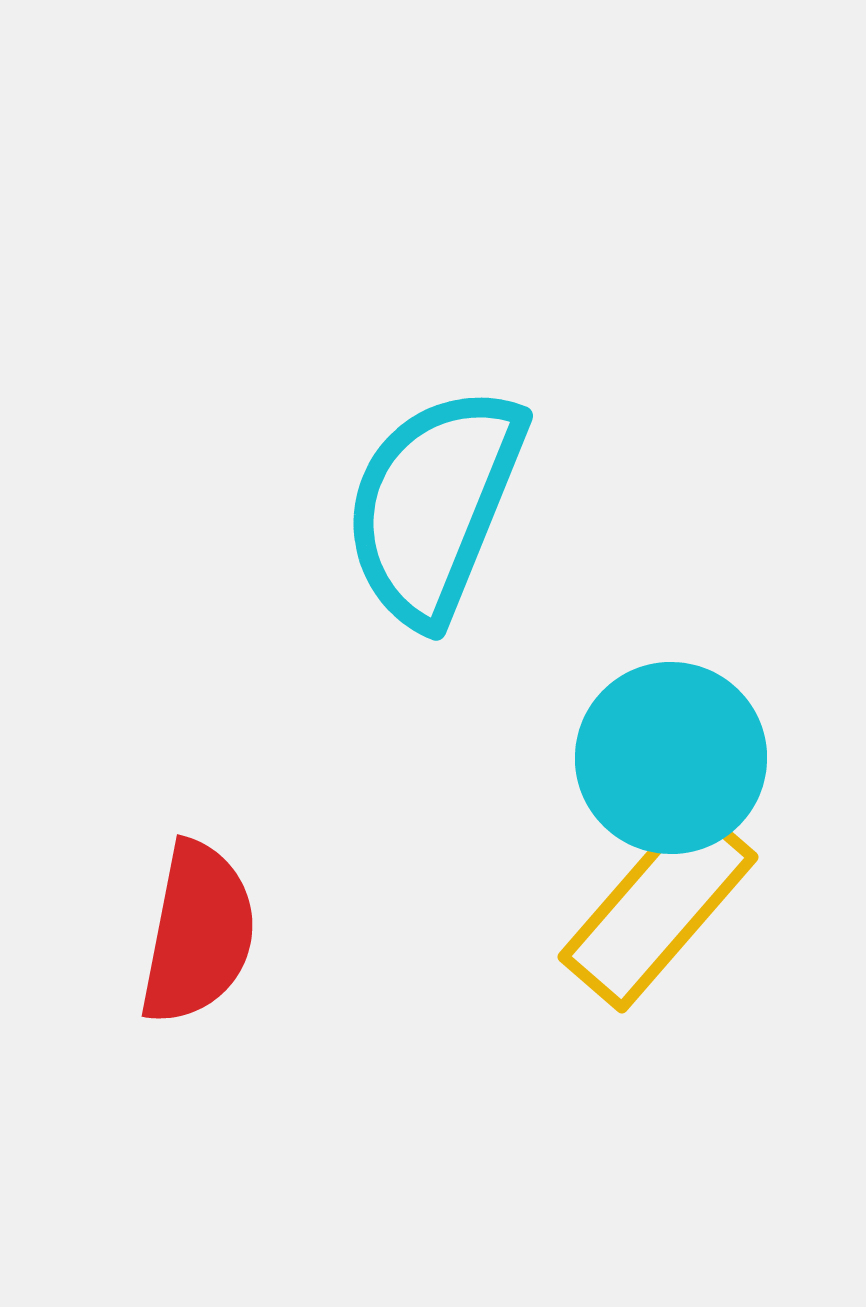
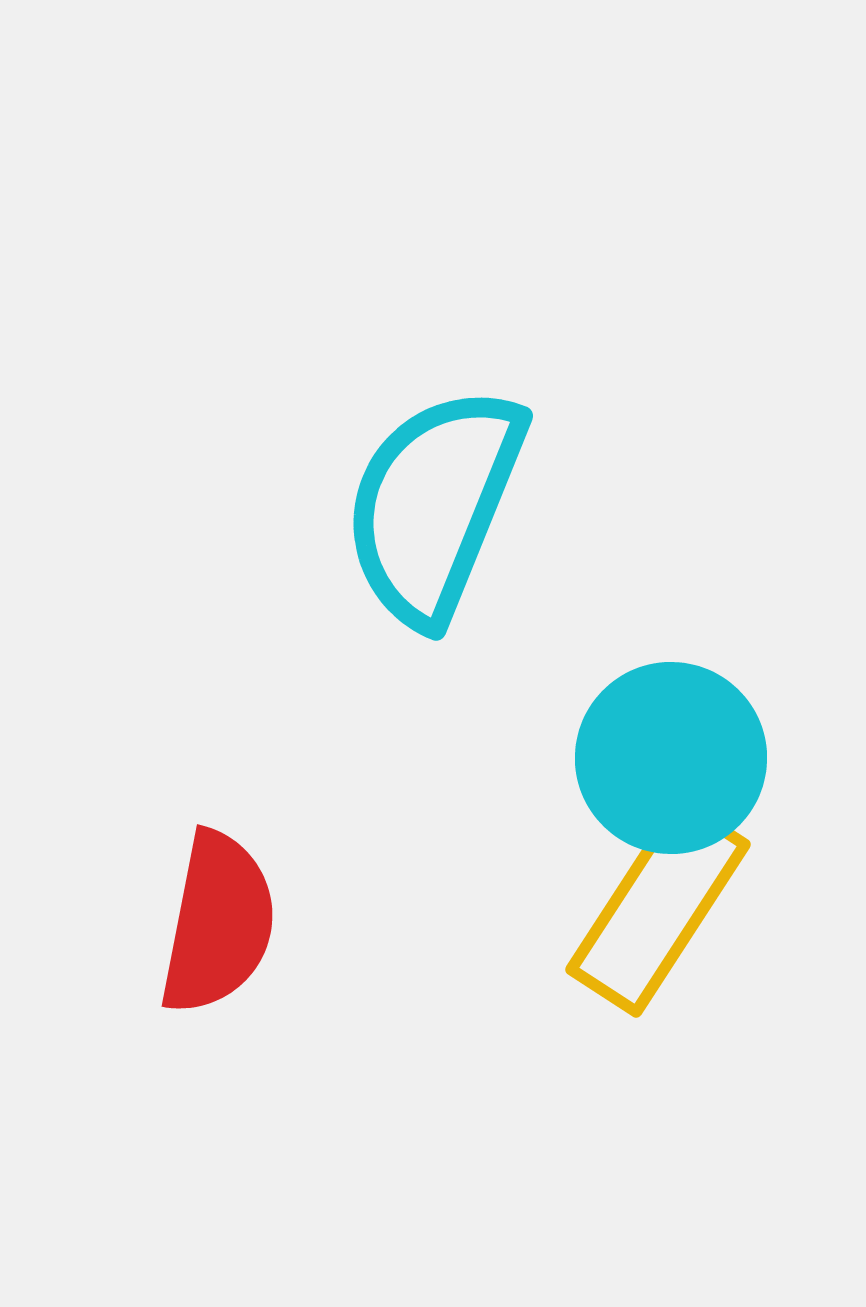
yellow rectangle: rotated 8 degrees counterclockwise
red semicircle: moved 20 px right, 10 px up
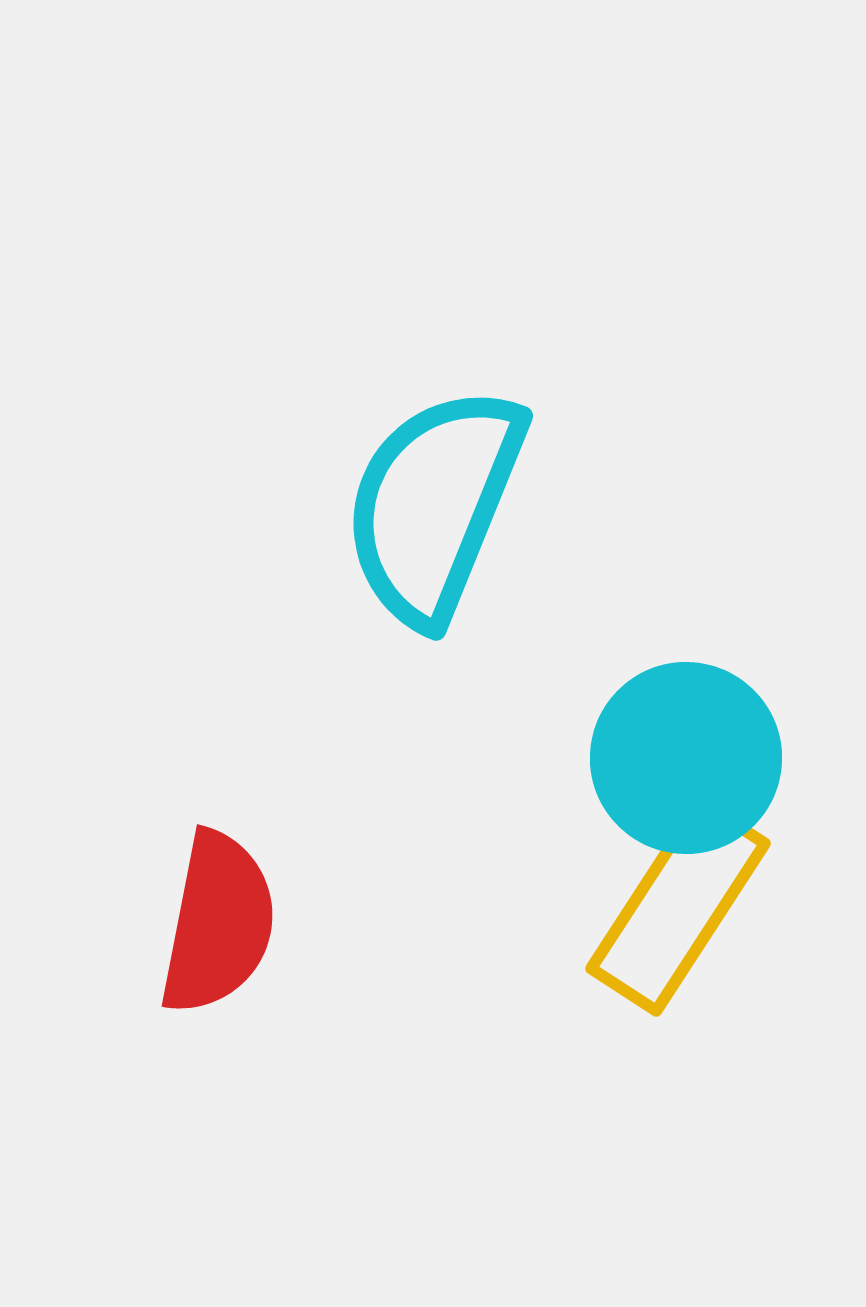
cyan circle: moved 15 px right
yellow rectangle: moved 20 px right, 1 px up
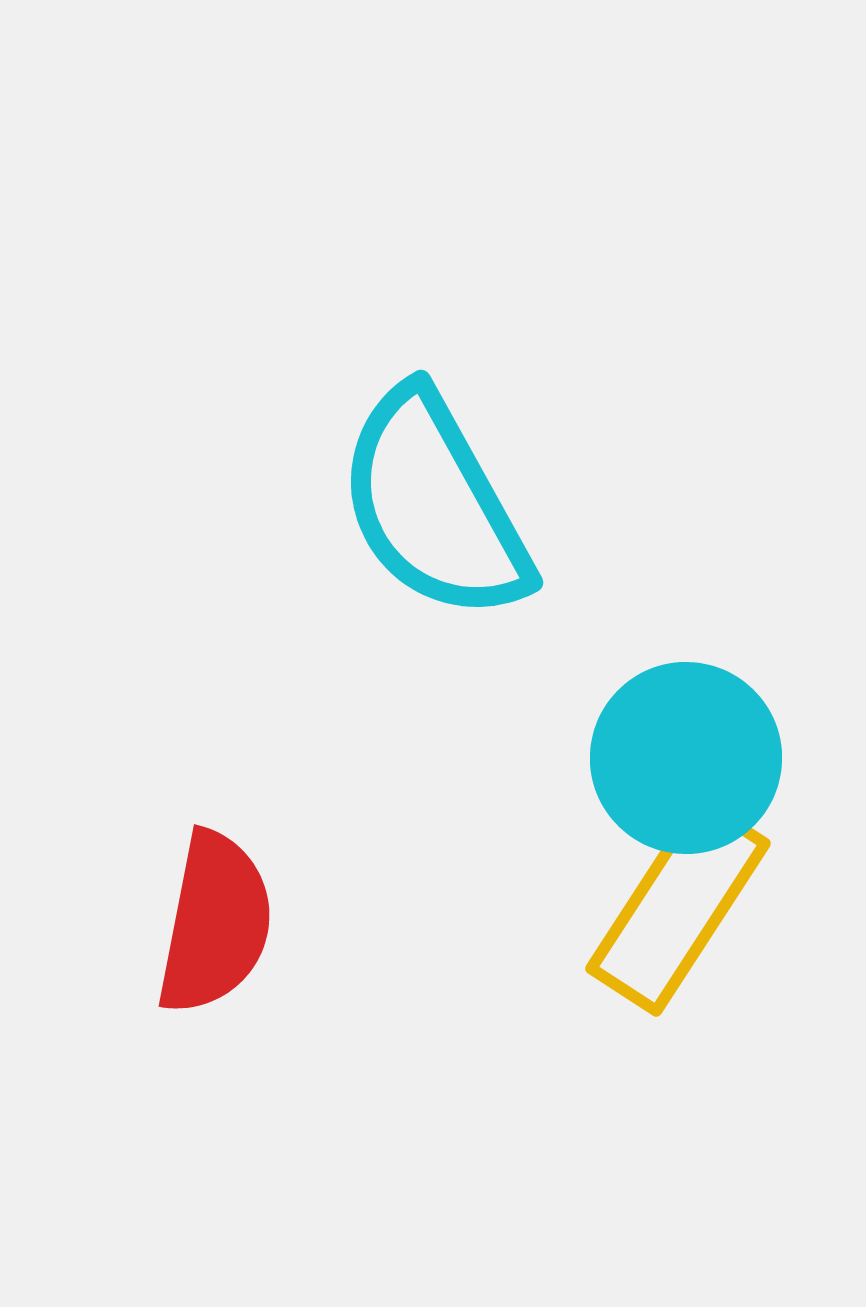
cyan semicircle: rotated 51 degrees counterclockwise
red semicircle: moved 3 px left
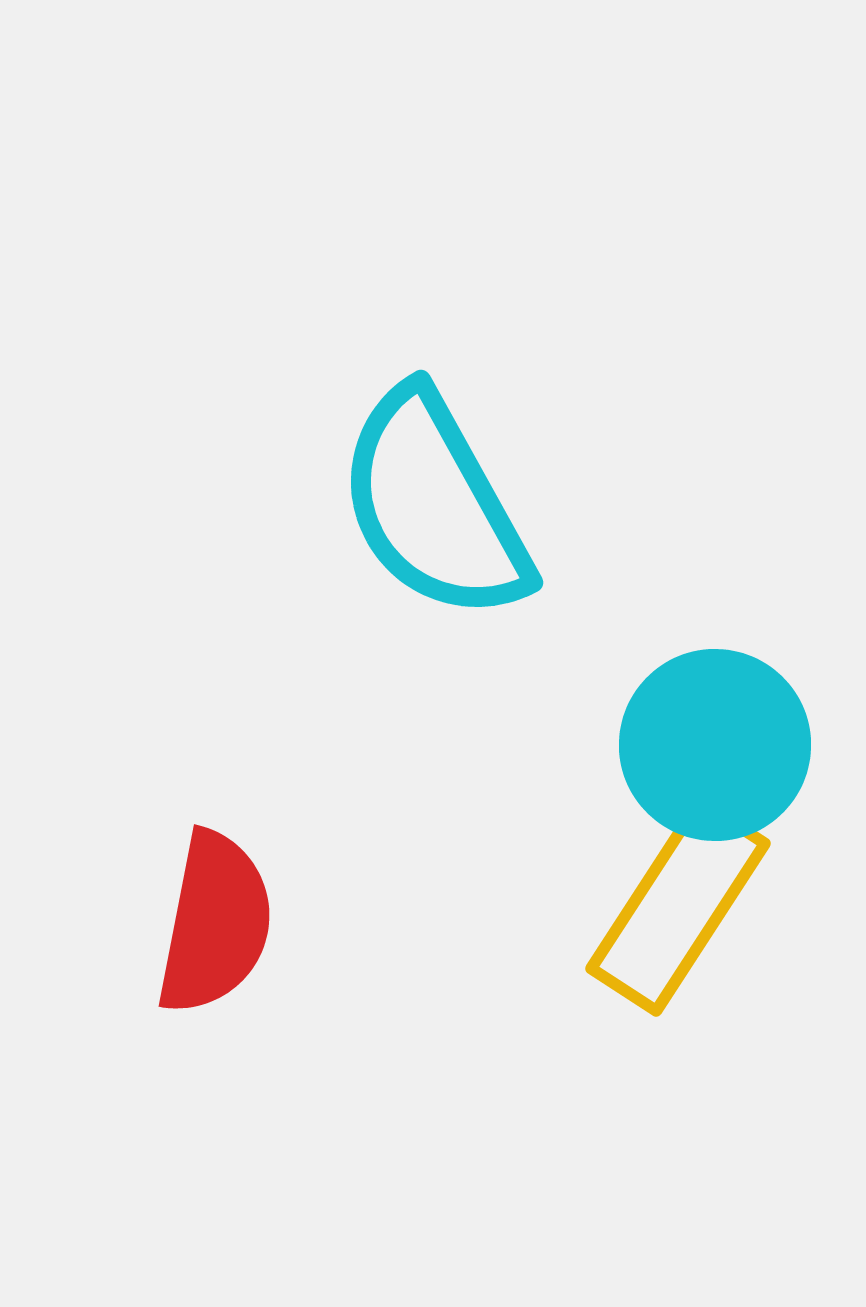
cyan circle: moved 29 px right, 13 px up
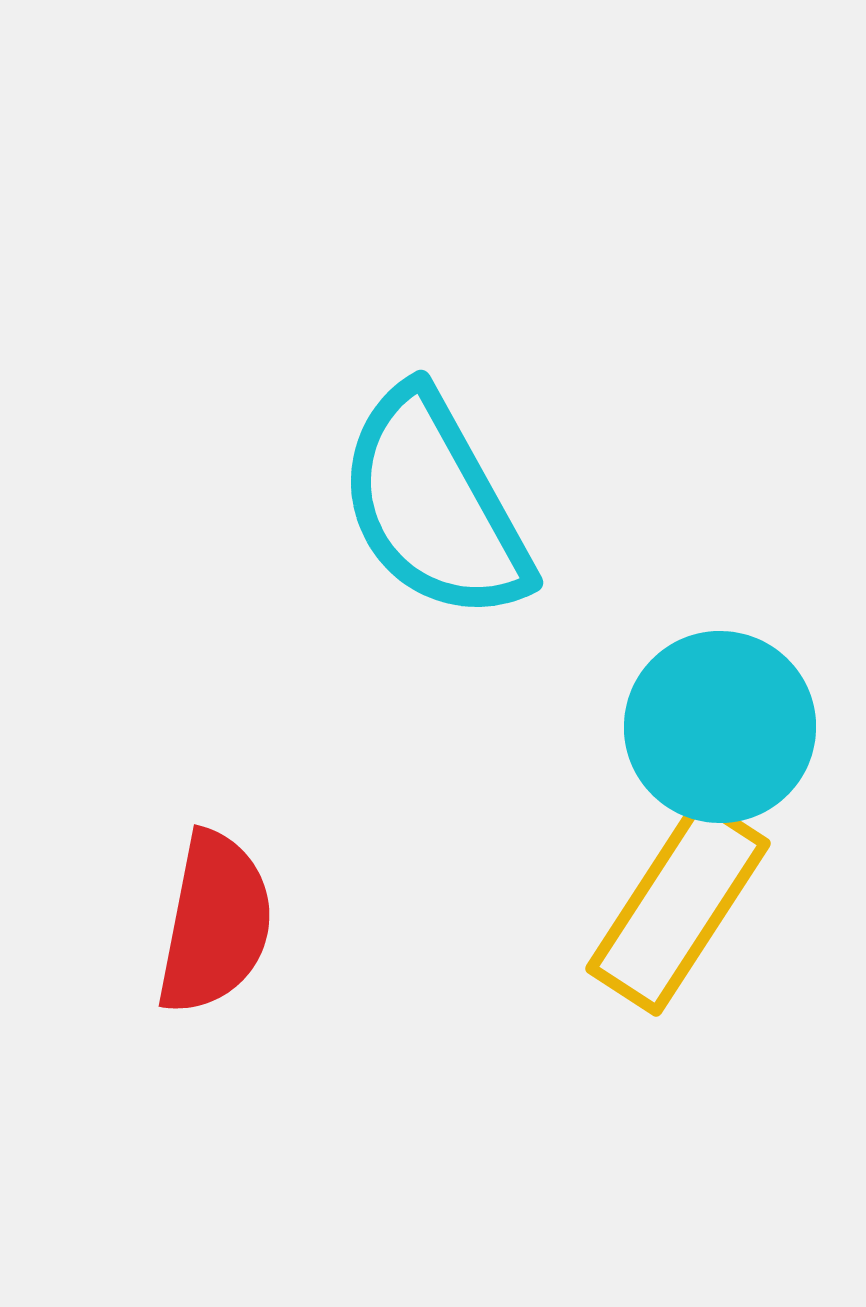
cyan circle: moved 5 px right, 18 px up
